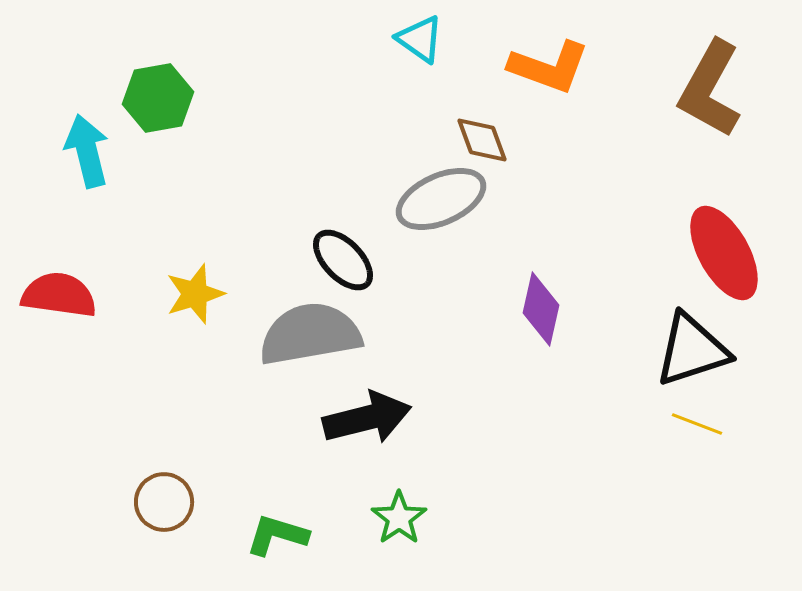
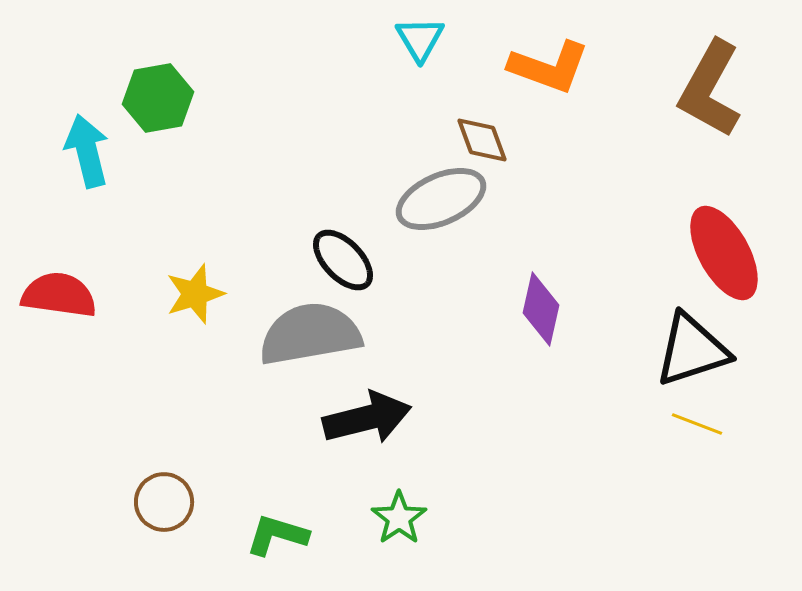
cyan triangle: rotated 24 degrees clockwise
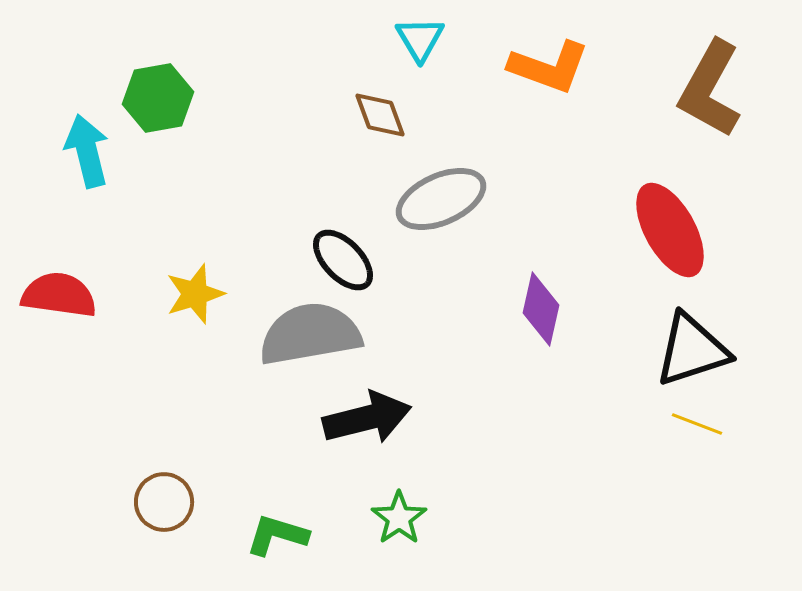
brown diamond: moved 102 px left, 25 px up
red ellipse: moved 54 px left, 23 px up
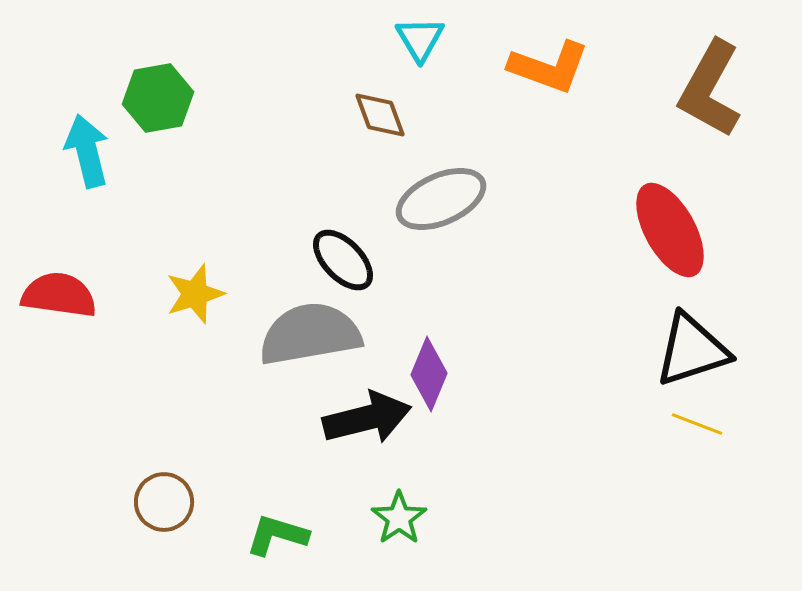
purple diamond: moved 112 px left, 65 px down; rotated 10 degrees clockwise
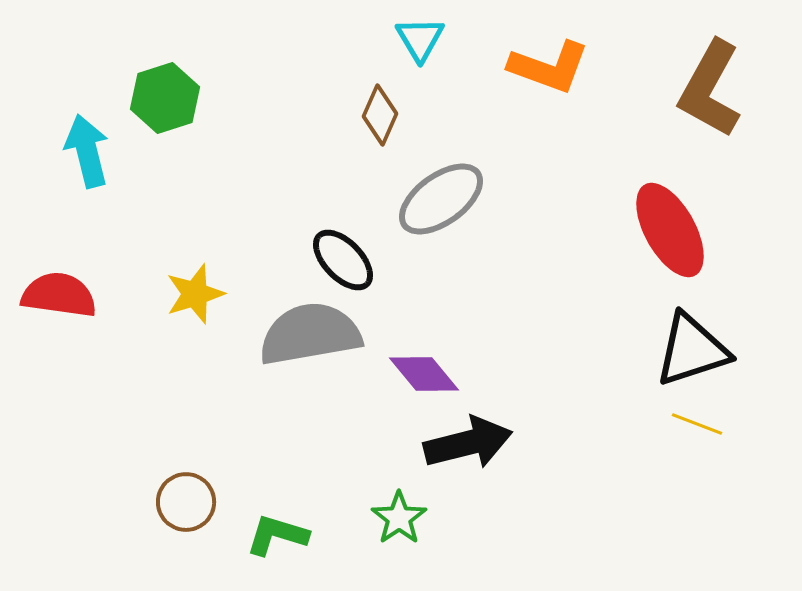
green hexagon: moved 7 px right; rotated 8 degrees counterclockwise
brown diamond: rotated 44 degrees clockwise
gray ellipse: rotated 12 degrees counterclockwise
purple diamond: moved 5 px left; rotated 62 degrees counterclockwise
black arrow: moved 101 px right, 25 px down
brown circle: moved 22 px right
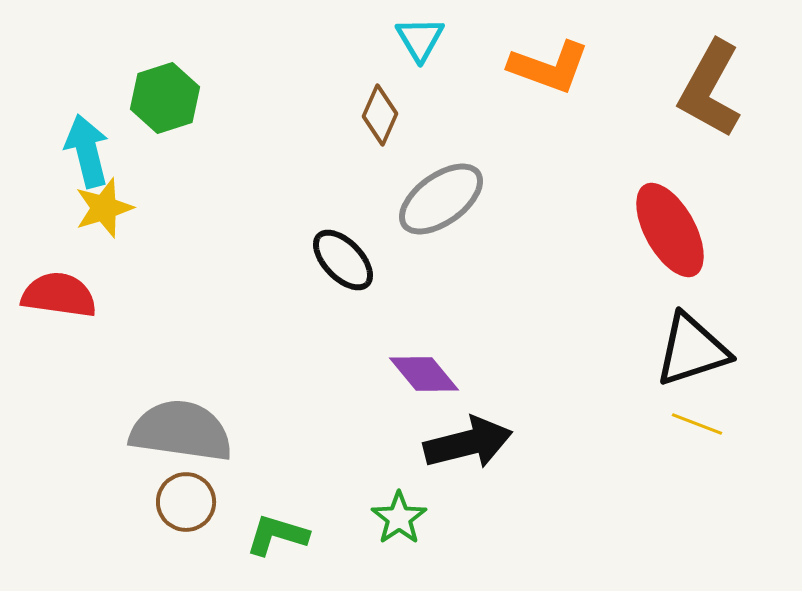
yellow star: moved 91 px left, 86 px up
gray semicircle: moved 129 px left, 97 px down; rotated 18 degrees clockwise
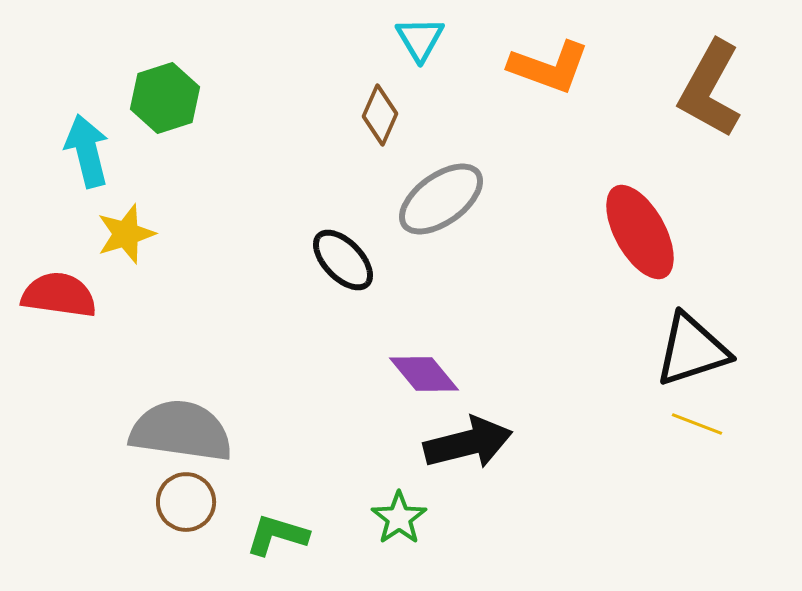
yellow star: moved 22 px right, 26 px down
red ellipse: moved 30 px left, 2 px down
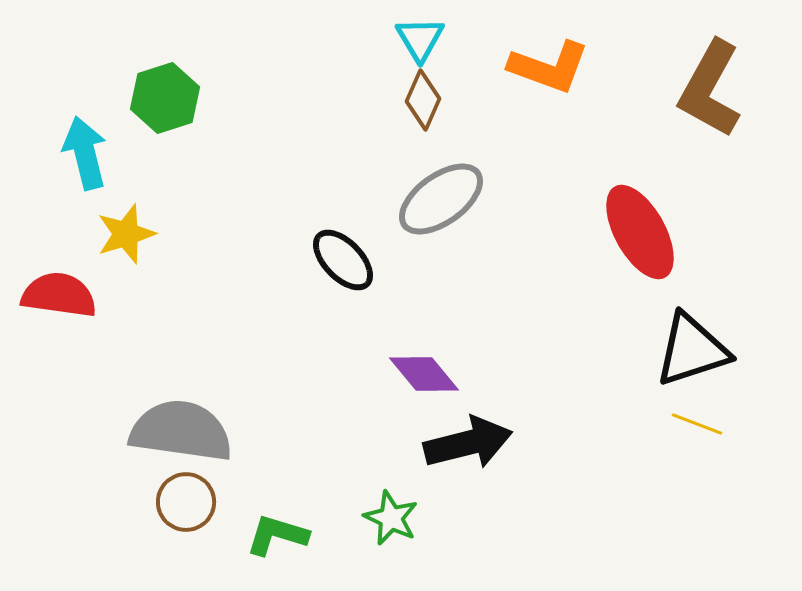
brown diamond: moved 43 px right, 15 px up
cyan arrow: moved 2 px left, 2 px down
green star: moved 8 px left; rotated 12 degrees counterclockwise
